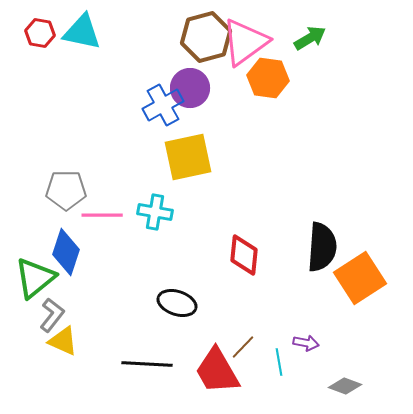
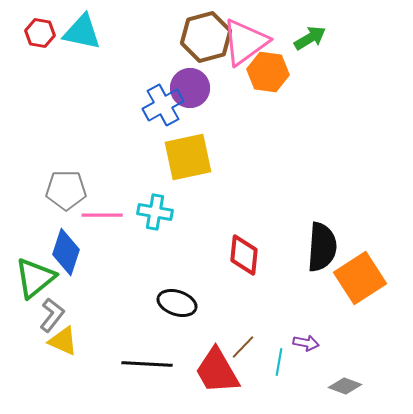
orange hexagon: moved 6 px up
cyan line: rotated 20 degrees clockwise
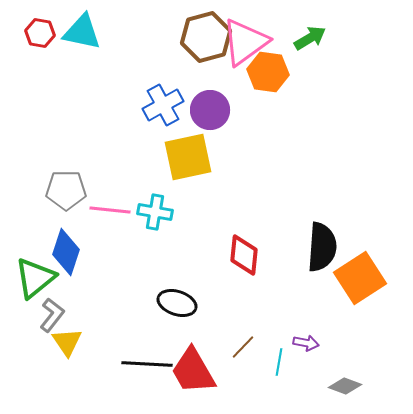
purple circle: moved 20 px right, 22 px down
pink line: moved 8 px right, 5 px up; rotated 6 degrees clockwise
yellow triangle: moved 4 px right, 1 px down; rotated 32 degrees clockwise
red trapezoid: moved 24 px left
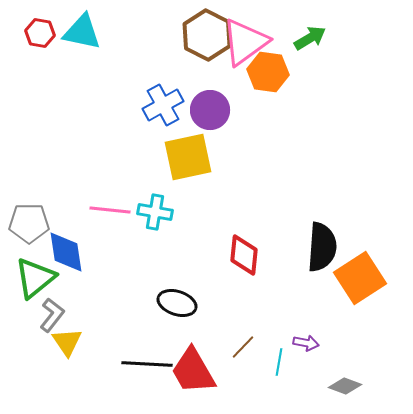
brown hexagon: moved 1 px right, 2 px up; rotated 18 degrees counterclockwise
gray pentagon: moved 37 px left, 33 px down
blue diamond: rotated 27 degrees counterclockwise
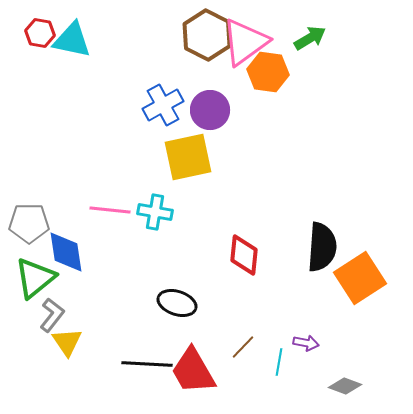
cyan triangle: moved 10 px left, 8 px down
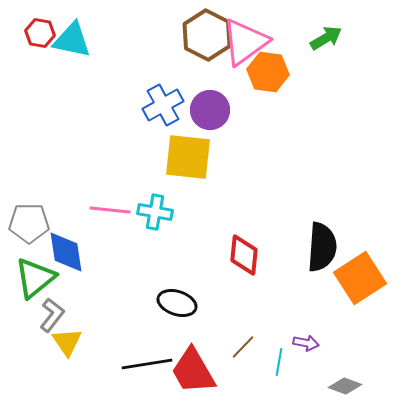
green arrow: moved 16 px right
yellow square: rotated 18 degrees clockwise
black line: rotated 12 degrees counterclockwise
